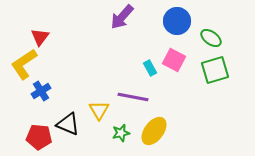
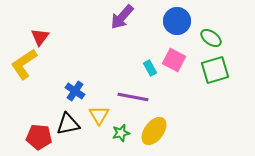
blue cross: moved 34 px right; rotated 24 degrees counterclockwise
yellow triangle: moved 5 px down
black triangle: rotated 35 degrees counterclockwise
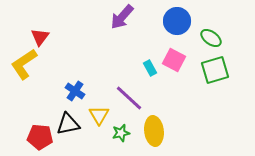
purple line: moved 4 px left, 1 px down; rotated 32 degrees clockwise
yellow ellipse: rotated 44 degrees counterclockwise
red pentagon: moved 1 px right
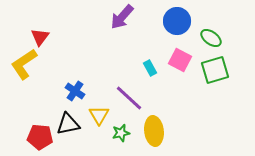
pink square: moved 6 px right
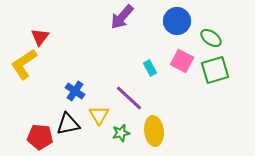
pink square: moved 2 px right, 1 px down
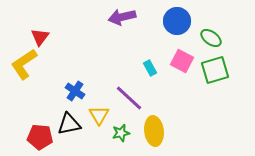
purple arrow: rotated 36 degrees clockwise
black triangle: moved 1 px right
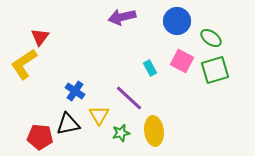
black triangle: moved 1 px left
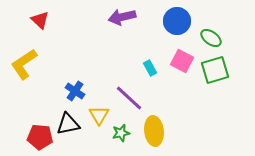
red triangle: moved 17 px up; rotated 24 degrees counterclockwise
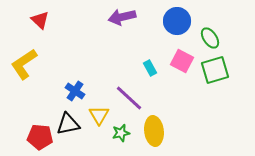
green ellipse: moved 1 px left; rotated 20 degrees clockwise
